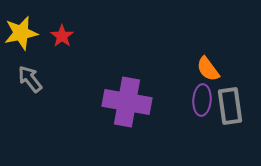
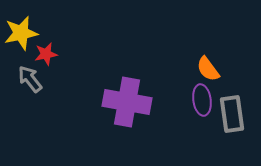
red star: moved 16 px left, 18 px down; rotated 25 degrees clockwise
purple ellipse: rotated 12 degrees counterclockwise
gray rectangle: moved 2 px right, 8 px down
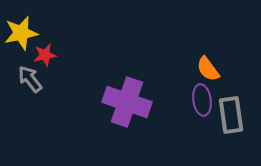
red star: moved 1 px left, 1 px down
purple cross: rotated 9 degrees clockwise
gray rectangle: moved 1 px left, 1 px down
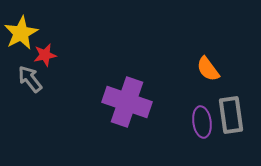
yellow star: rotated 16 degrees counterclockwise
purple ellipse: moved 22 px down
